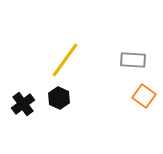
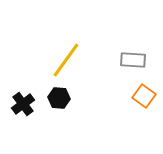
yellow line: moved 1 px right
black hexagon: rotated 20 degrees counterclockwise
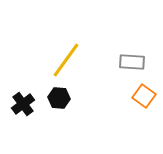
gray rectangle: moved 1 px left, 2 px down
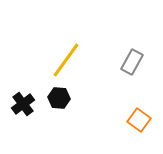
gray rectangle: rotated 65 degrees counterclockwise
orange square: moved 5 px left, 24 px down
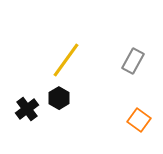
gray rectangle: moved 1 px right, 1 px up
black hexagon: rotated 25 degrees clockwise
black cross: moved 4 px right, 5 px down
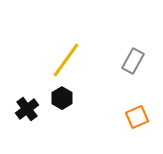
black hexagon: moved 3 px right
orange square: moved 2 px left, 3 px up; rotated 30 degrees clockwise
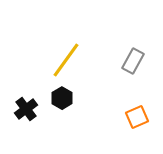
black cross: moved 1 px left
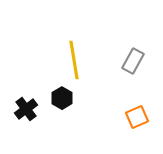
yellow line: moved 8 px right; rotated 45 degrees counterclockwise
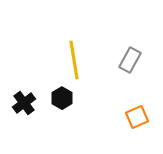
gray rectangle: moved 3 px left, 1 px up
black cross: moved 2 px left, 6 px up
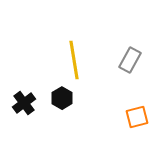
orange square: rotated 10 degrees clockwise
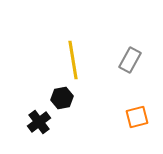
yellow line: moved 1 px left
black hexagon: rotated 20 degrees clockwise
black cross: moved 15 px right, 19 px down
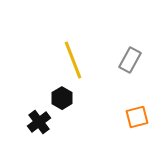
yellow line: rotated 12 degrees counterclockwise
black hexagon: rotated 20 degrees counterclockwise
